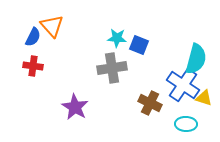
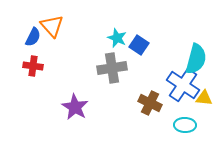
cyan star: rotated 18 degrees clockwise
blue square: rotated 12 degrees clockwise
yellow triangle: rotated 12 degrees counterclockwise
cyan ellipse: moved 1 px left, 1 px down
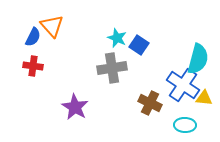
cyan semicircle: moved 2 px right
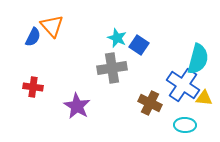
red cross: moved 21 px down
purple star: moved 2 px right, 1 px up
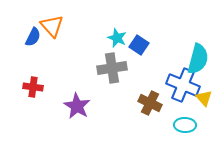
blue cross: rotated 12 degrees counterclockwise
yellow triangle: rotated 42 degrees clockwise
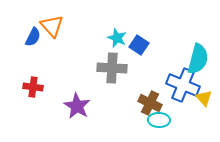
gray cross: rotated 12 degrees clockwise
cyan ellipse: moved 26 px left, 5 px up
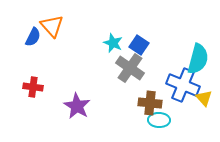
cyan star: moved 4 px left, 5 px down
gray cross: moved 18 px right; rotated 32 degrees clockwise
brown cross: rotated 20 degrees counterclockwise
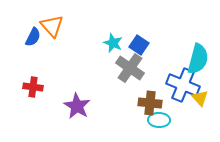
yellow triangle: moved 4 px left
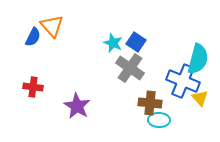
blue square: moved 3 px left, 3 px up
blue cross: moved 4 px up
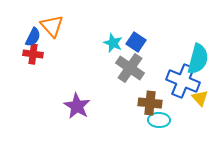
red cross: moved 33 px up
